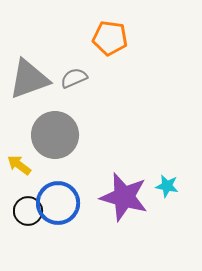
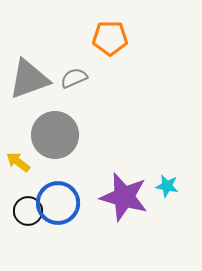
orange pentagon: rotated 8 degrees counterclockwise
yellow arrow: moved 1 px left, 3 px up
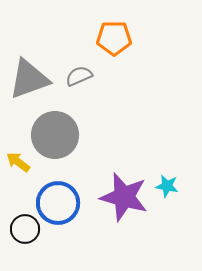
orange pentagon: moved 4 px right
gray semicircle: moved 5 px right, 2 px up
black circle: moved 3 px left, 18 px down
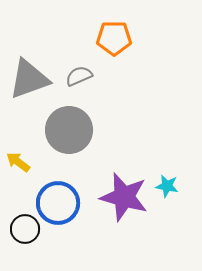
gray circle: moved 14 px right, 5 px up
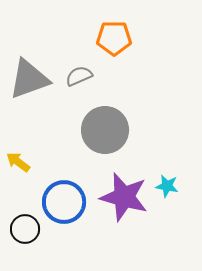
gray circle: moved 36 px right
blue circle: moved 6 px right, 1 px up
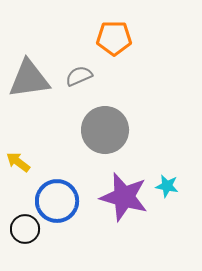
gray triangle: rotated 12 degrees clockwise
blue circle: moved 7 px left, 1 px up
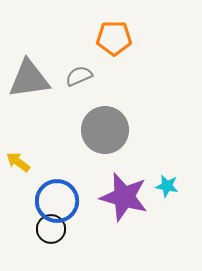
black circle: moved 26 px right
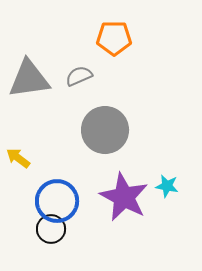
yellow arrow: moved 4 px up
purple star: rotated 12 degrees clockwise
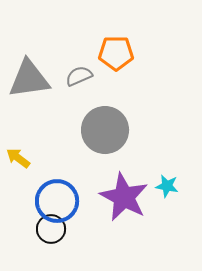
orange pentagon: moved 2 px right, 15 px down
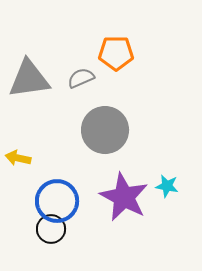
gray semicircle: moved 2 px right, 2 px down
yellow arrow: rotated 25 degrees counterclockwise
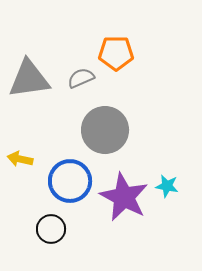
yellow arrow: moved 2 px right, 1 px down
blue circle: moved 13 px right, 20 px up
